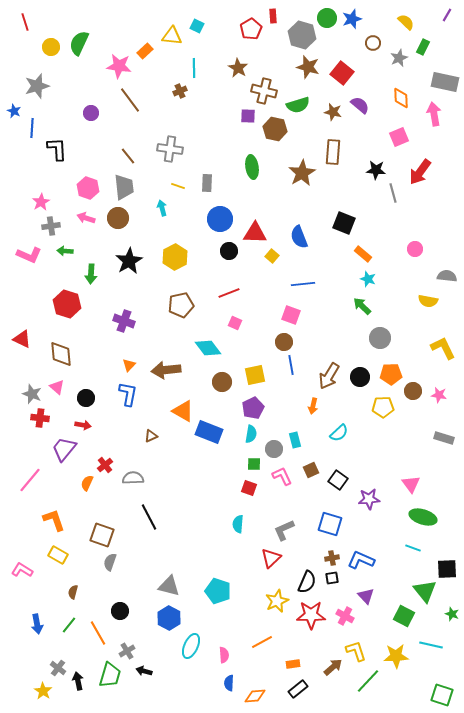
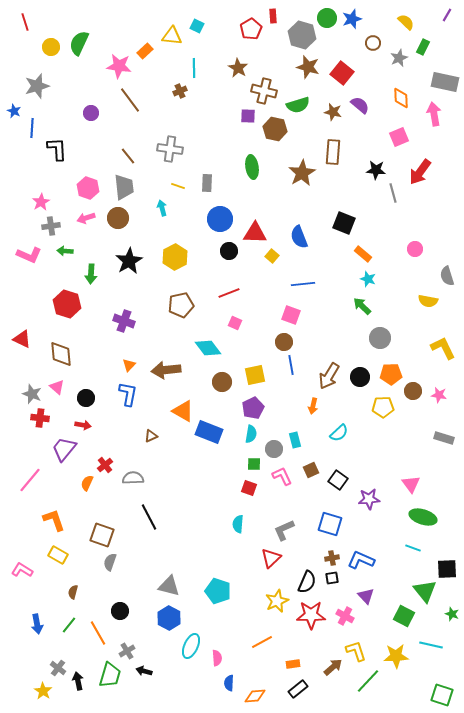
pink arrow at (86, 218): rotated 36 degrees counterclockwise
gray semicircle at (447, 276): rotated 114 degrees counterclockwise
pink semicircle at (224, 655): moved 7 px left, 3 px down
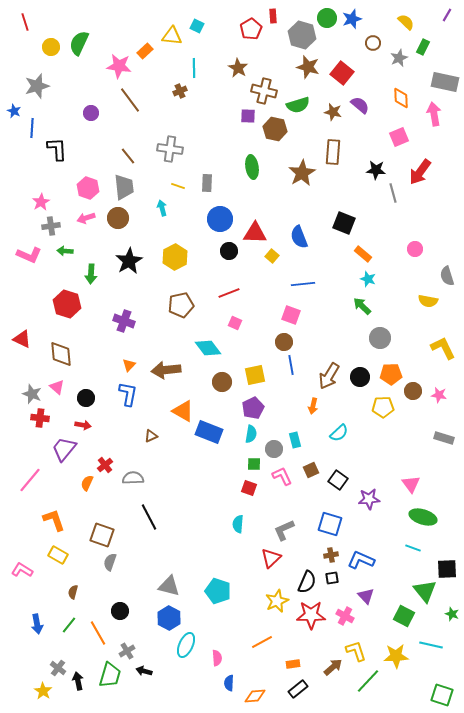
brown cross at (332, 558): moved 1 px left, 3 px up
cyan ellipse at (191, 646): moved 5 px left, 1 px up
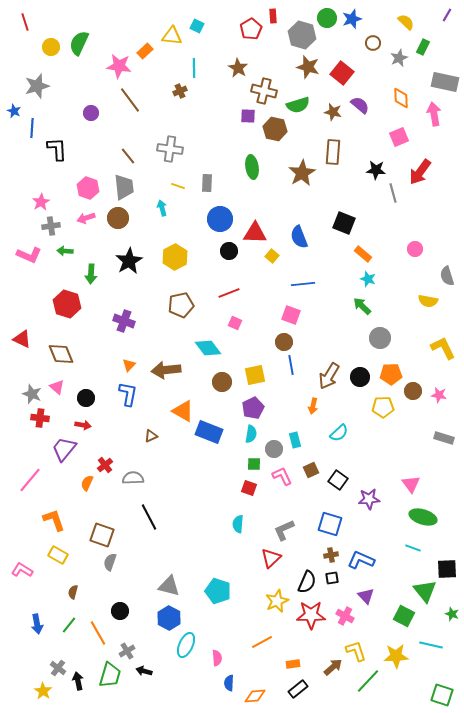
brown diamond at (61, 354): rotated 16 degrees counterclockwise
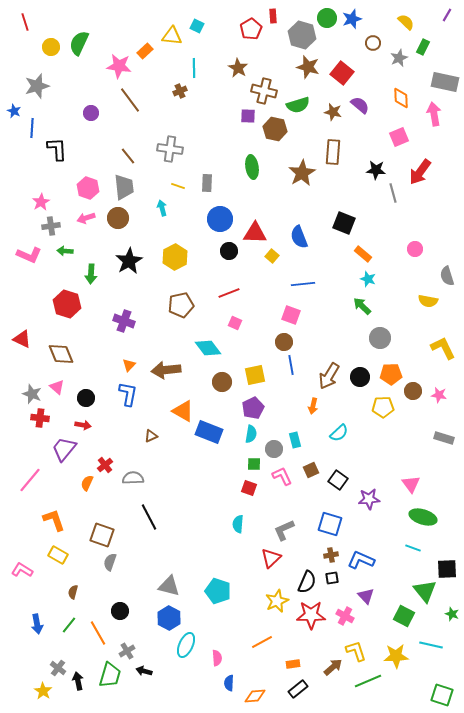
green line at (368, 681): rotated 24 degrees clockwise
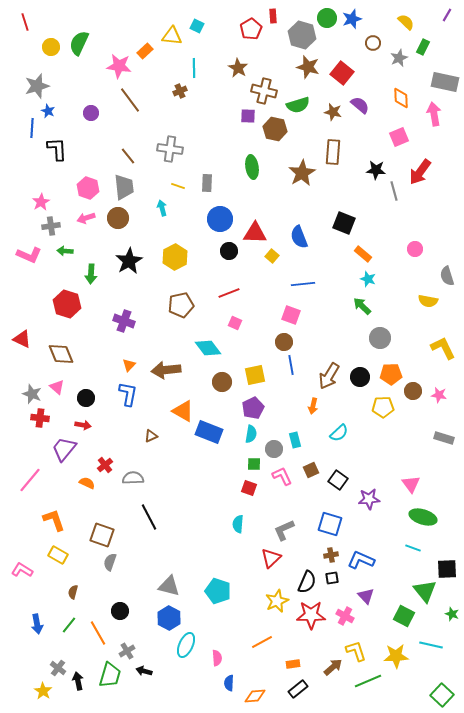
blue star at (14, 111): moved 34 px right
gray line at (393, 193): moved 1 px right, 2 px up
orange semicircle at (87, 483): rotated 91 degrees clockwise
green square at (442, 695): rotated 25 degrees clockwise
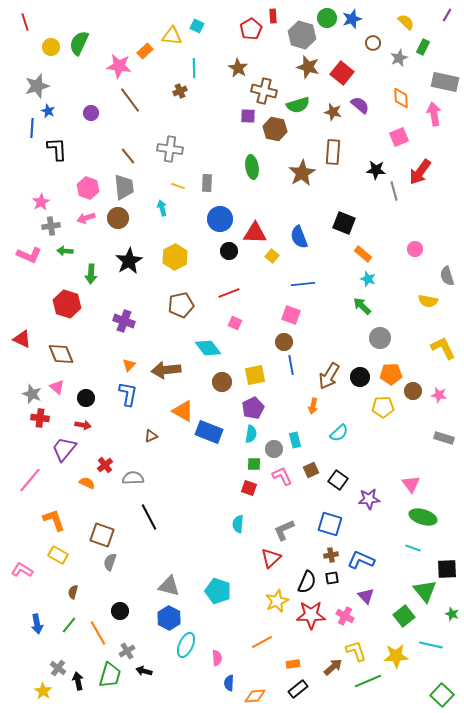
green square at (404, 616): rotated 25 degrees clockwise
